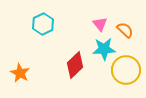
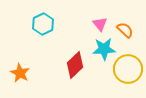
yellow circle: moved 2 px right, 1 px up
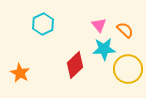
pink triangle: moved 1 px left, 1 px down
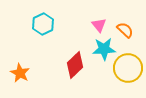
yellow circle: moved 1 px up
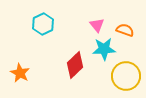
pink triangle: moved 2 px left
orange semicircle: rotated 24 degrees counterclockwise
yellow circle: moved 2 px left, 8 px down
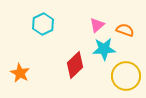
pink triangle: rotated 28 degrees clockwise
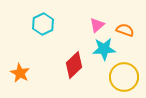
red diamond: moved 1 px left
yellow circle: moved 2 px left, 1 px down
